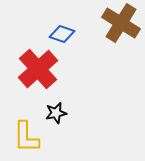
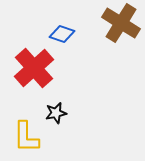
red cross: moved 4 px left, 1 px up
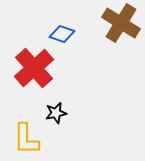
yellow L-shape: moved 2 px down
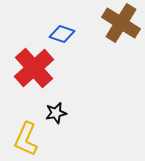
yellow L-shape: rotated 24 degrees clockwise
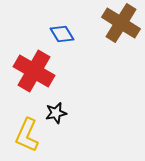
blue diamond: rotated 40 degrees clockwise
red cross: moved 3 px down; rotated 18 degrees counterclockwise
yellow L-shape: moved 1 px right, 4 px up
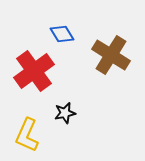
brown cross: moved 10 px left, 32 px down
red cross: rotated 24 degrees clockwise
black star: moved 9 px right
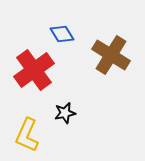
red cross: moved 1 px up
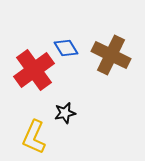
blue diamond: moved 4 px right, 14 px down
brown cross: rotated 6 degrees counterclockwise
yellow L-shape: moved 7 px right, 2 px down
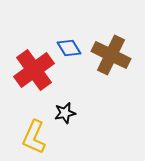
blue diamond: moved 3 px right
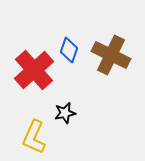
blue diamond: moved 2 px down; rotated 50 degrees clockwise
red cross: rotated 6 degrees counterclockwise
